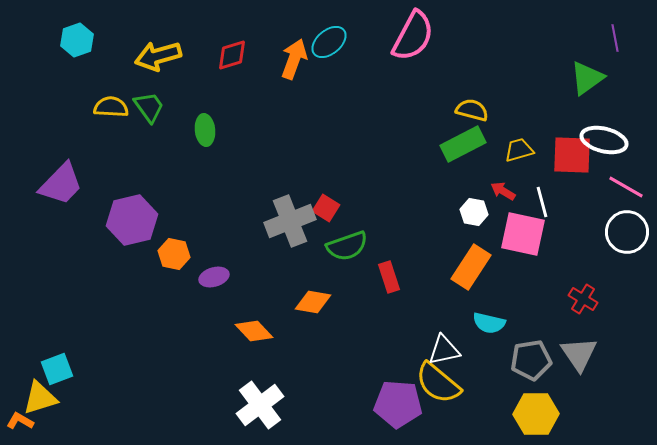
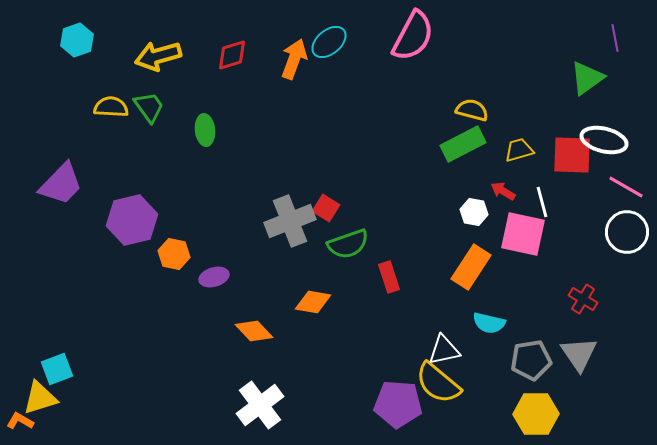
green semicircle at (347, 246): moved 1 px right, 2 px up
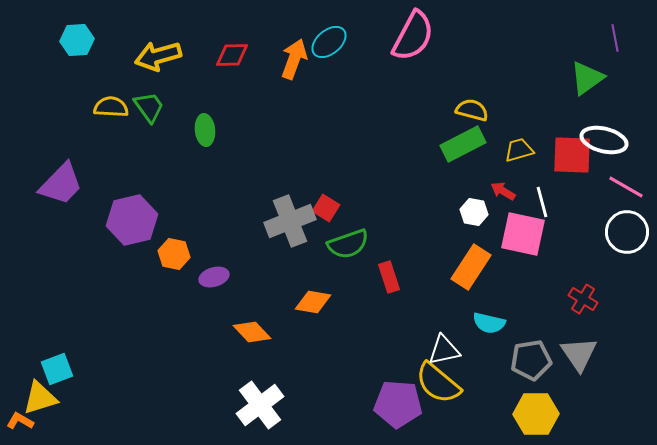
cyan hexagon at (77, 40): rotated 16 degrees clockwise
red diamond at (232, 55): rotated 16 degrees clockwise
orange diamond at (254, 331): moved 2 px left, 1 px down
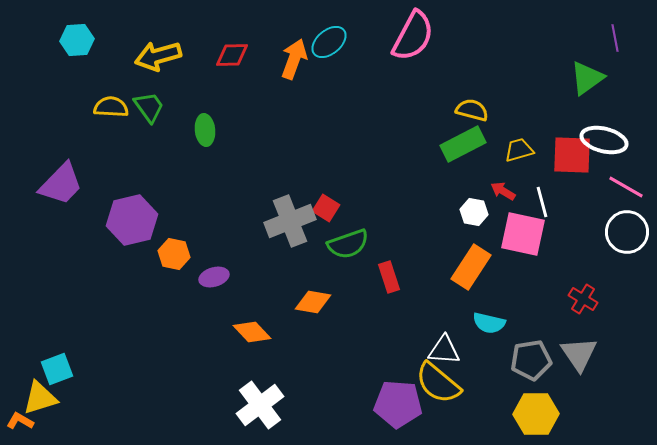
white triangle at (444, 350): rotated 16 degrees clockwise
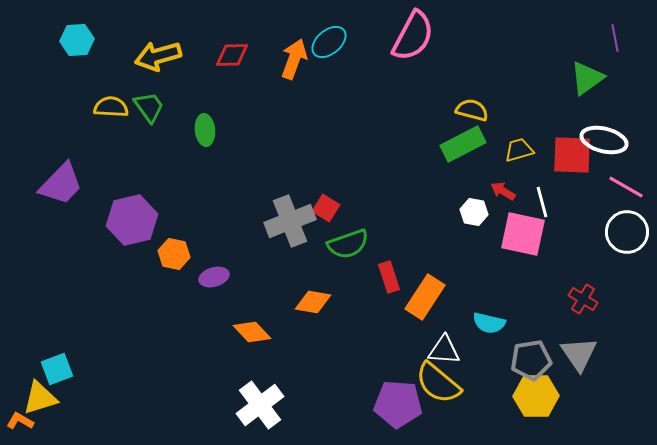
orange rectangle at (471, 267): moved 46 px left, 30 px down
yellow hexagon at (536, 414): moved 18 px up
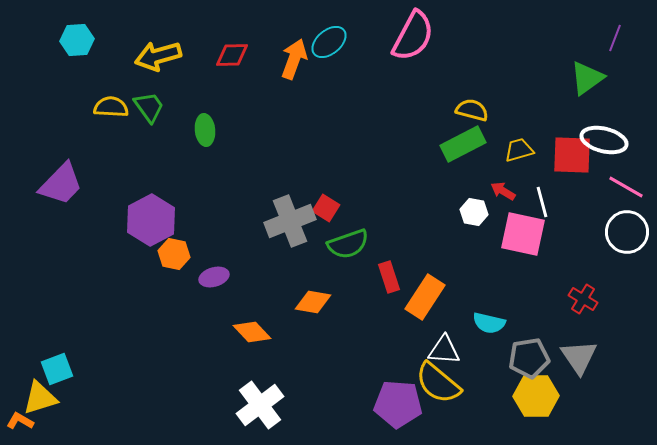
purple line at (615, 38): rotated 32 degrees clockwise
purple hexagon at (132, 220): moved 19 px right; rotated 15 degrees counterclockwise
gray triangle at (579, 354): moved 3 px down
gray pentagon at (531, 360): moved 2 px left, 2 px up
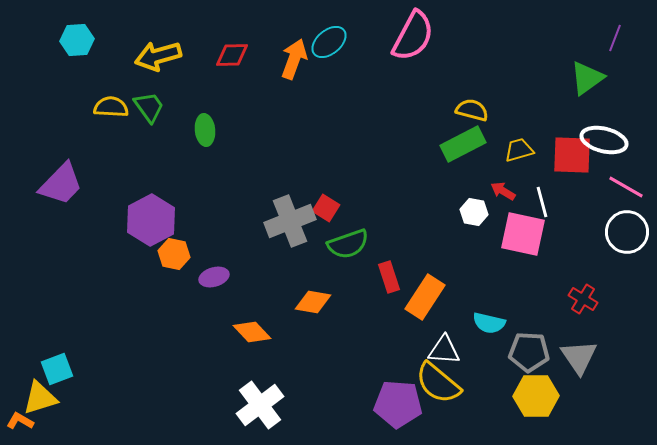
gray pentagon at (529, 358): moved 6 px up; rotated 12 degrees clockwise
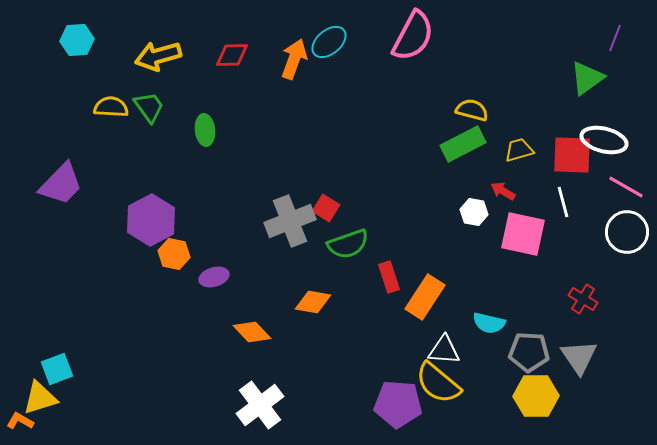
white line at (542, 202): moved 21 px right
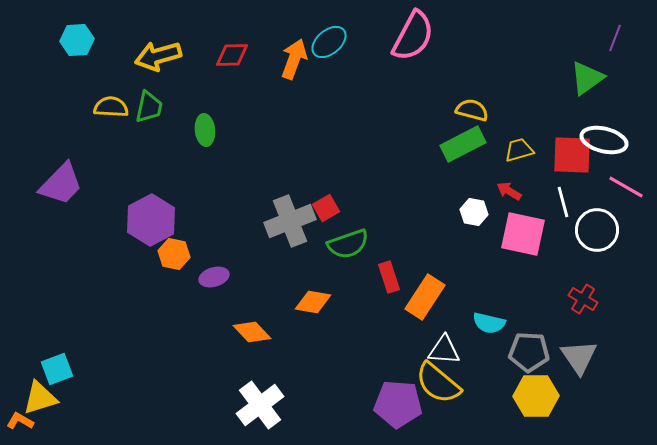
green trapezoid at (149, 107): rotated 48 degrees clockwise
red arrow at (503, 191): moved 6 px right
red square at (326, 208): rotated 28 degrees clockwise
white circle at (627, 232): moved 30 px left, 2 px up
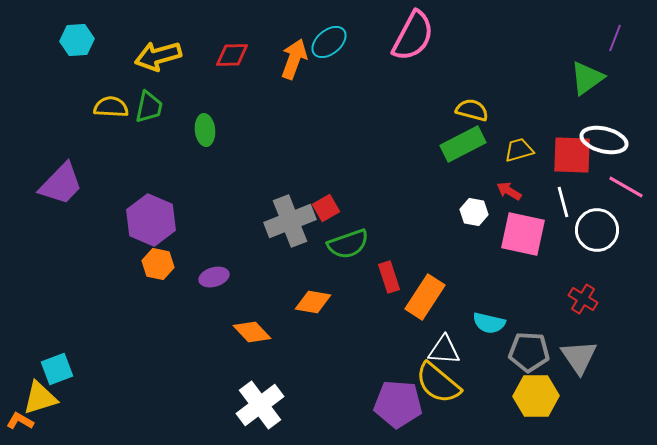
purple hexagon at (151, 220): rotated 9 degrees counterclockwise
orange hexagon at (174, 254): moved 16 px left, 10 px down
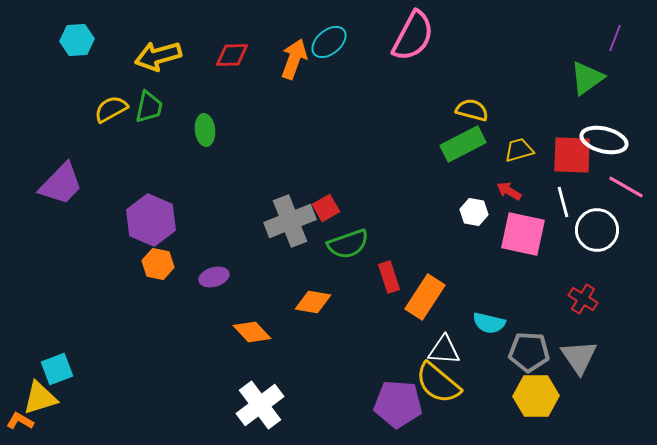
yellow semicircle at (111, 107): moved 2 px down; rotated 32 degrees counterclockwise
